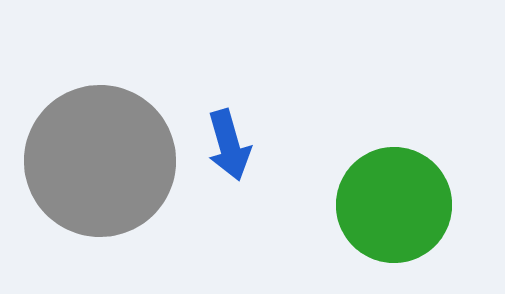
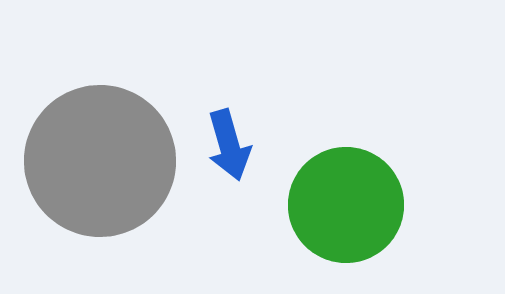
green circle: moved 48 px left
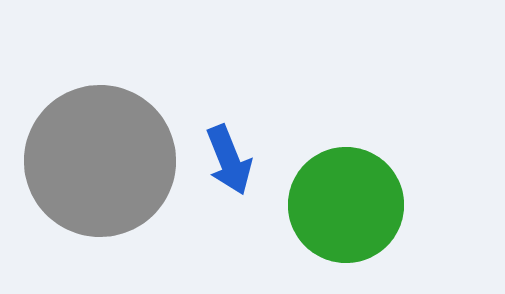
blue arrow: moved 15 px down; rotated 6 degrees counterclockwise
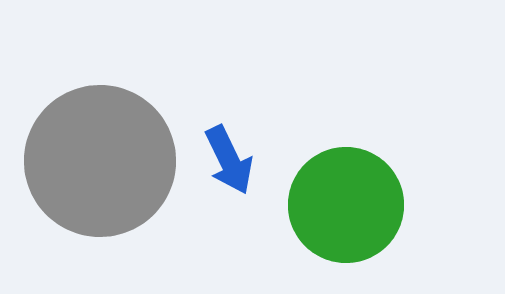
blue arrow: rotated 4 degrees counterclockwise
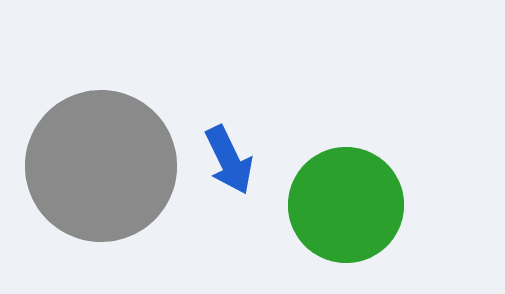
gray circle: moved 1 px right, 5 px down
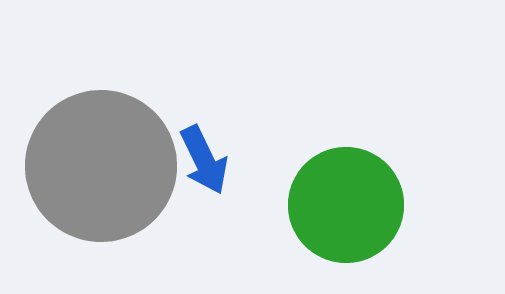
blue arrow: moved 25 px left
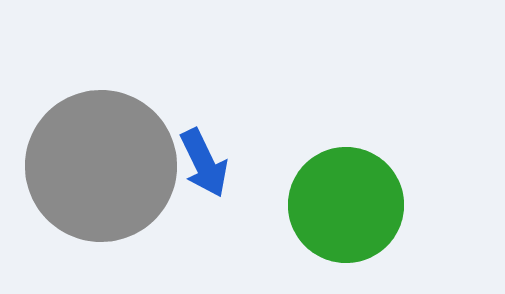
blue arrow: moved 3 px down
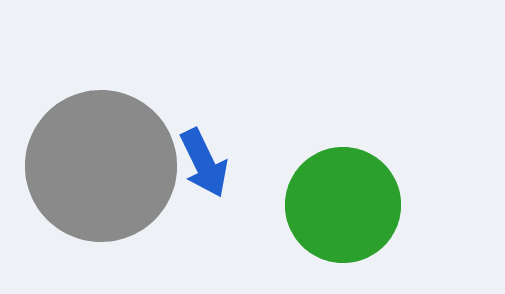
green circle: moved 3 px left
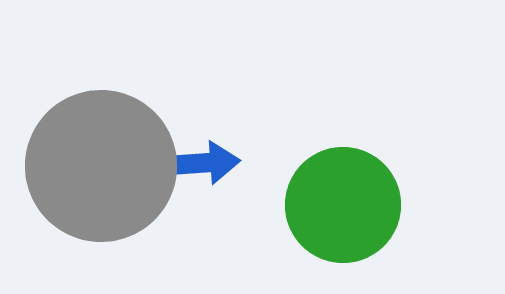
blue arrow: rotated 68 degrees counterclockwise
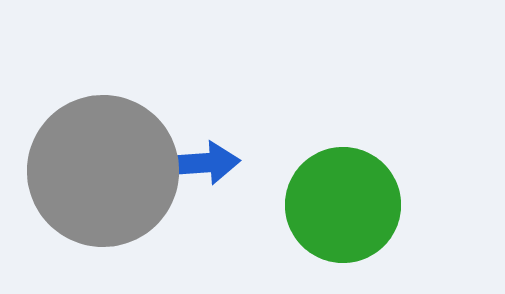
gray circle: moved 2 px right, 5 px down
